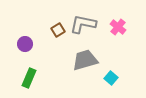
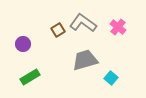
gray L-shape: moved 1 px up; rotated 24 degrees clockwise
purple circle: moved 2 px left
green rectangle: moved 1 px right, 1 px up; rotated 36 degrees clockwise
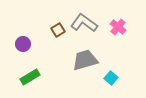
gray L-shape: moved 1 px right
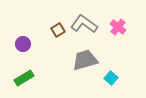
gray L-shape: moved 1 px down
green rectangle: moved 6 px left, 1 px down
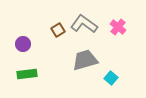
green rectangle: moved 3 px right, 4 px up; rotated 24 degrees clockwise
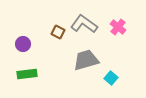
brown square: moved 2 px down; rotated 32 degrees counterclockwise
gray trapezoid: moved 1 px right
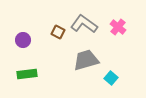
purple circle: moved 4 px up
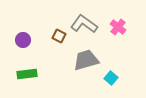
brown square: moved 1 px right, 4 px down
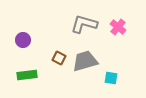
gray L-shape: rotated 20 degrees counterclockwise
brown square: moved 22 px down
gray trapezoid: moved 1 px left, 1 px down
green rectangle: moved 1 px down
cyan square: rotated 32 degrees counterclockwise
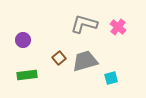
brown square: rotated 24 degrees clockwise
cyan square: rotated 24 degrees counterclockwise
